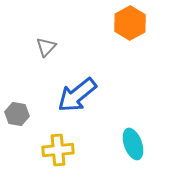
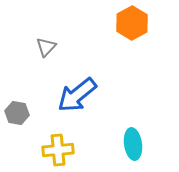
orange hexagon: moved 2 px right
gray hexagon: moved 1 px up
cyan ellipse: rotated 12 degrees clockwise
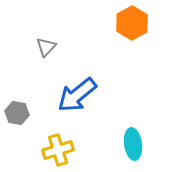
yellow cross: rotated 12 degrees counterclockwise
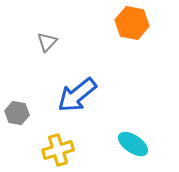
orange hexagon: rotated 20 degrees counterclockwise
gray triangle: moved 1 px right, 5 px up
cyan ellipse: rotated 48 degrees counterclockwise
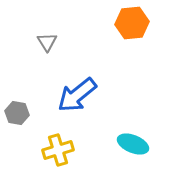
orange hexagon: rotated 16 degrees counterclockwise
gray triangle: rotated 15 degrees counterclockwise
cyan ellipse: rotated 12 degrees counterclockwise
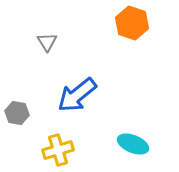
orange hexagon: rotated 24 degrees clockwise
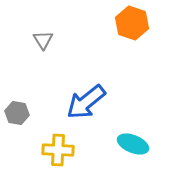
gray triangle: moved 4 px left, 2 px up
blue arrow: moved 9 px right, 7 px down
yellow cross: rotated 20 degrees clockwise
